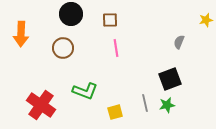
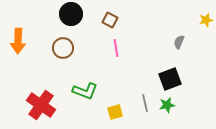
brown square: rotated 28 degrees clockwise
orange arrow: moved 3 px left, 7 px down
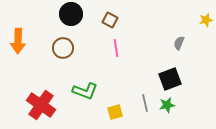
gray semicircle: moved 1 px down
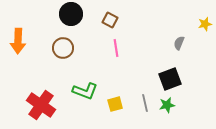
yellow star: moved 1 px left, 4 px down
yellow square: moved 8 px up
